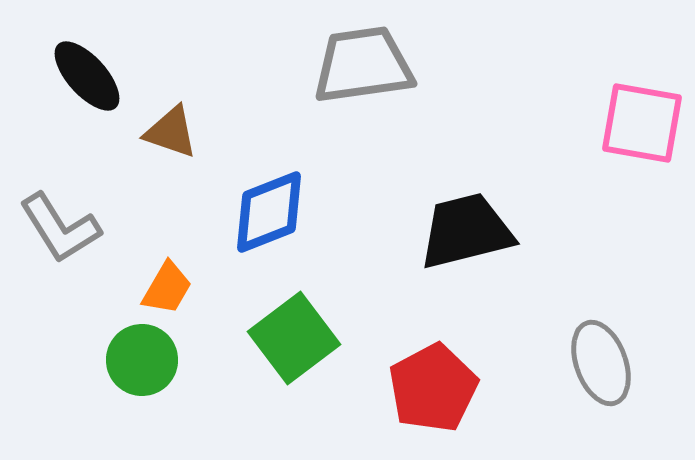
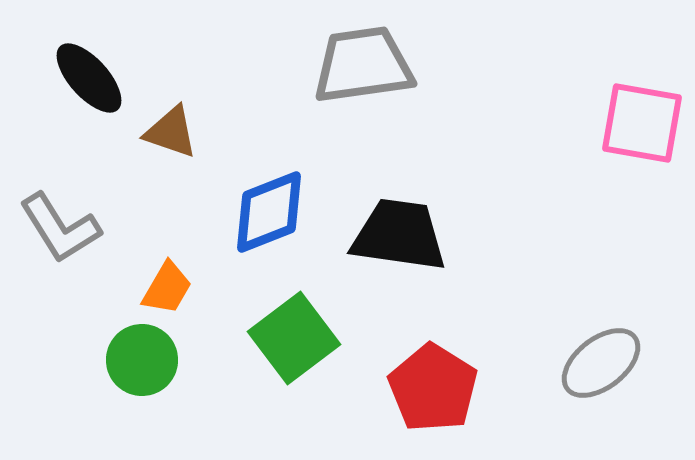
black ellipse: moved 2 px right, 2 px down
black trapezoid: moved 67 px left, 4 px down; rotated 22 degrees clockwise
gray ellipse: rotated 72 degrees clockwise
red pentagon: rotated 12 degrees counterclockwise
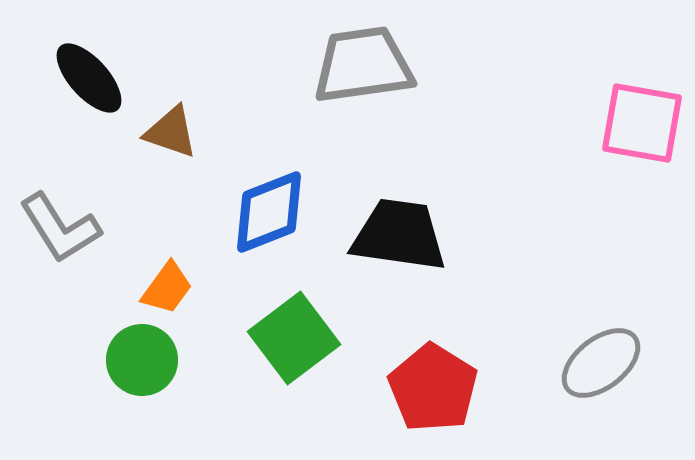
orange trapezoid: rotated 6 degrees clockwise
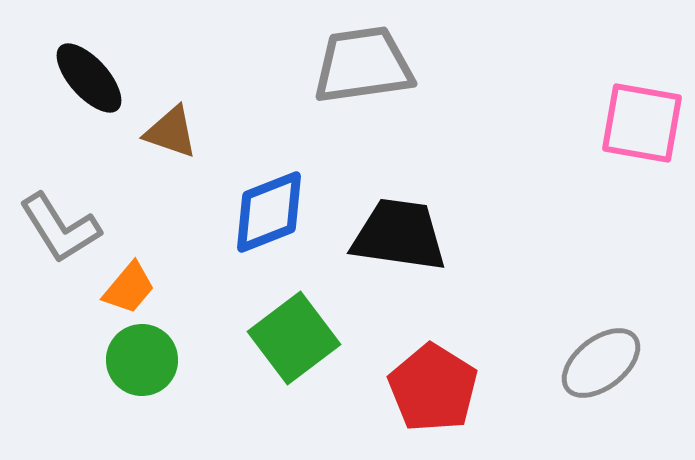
orange trapezoid: moved 38 px left; rotated 4 degrees clockwise
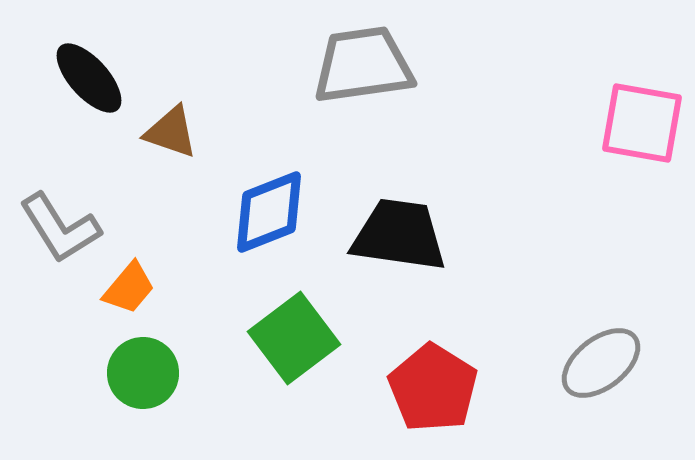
green circle: moved 1 px right, 13 px down
